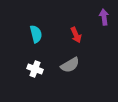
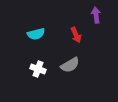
purple arrow: moved 8 px left, 2 px up
cyan semicircle: rotated 90 degrees clockwise
white cross: moved 3 px right
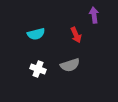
purple arrow: moved 2 px left
gray semicircle: rotated 12 degrees clockwise
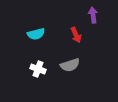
purple arrow: moved 1 px left
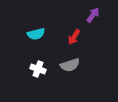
purple arrow: rotated 42 degrees clockwise
red arrow: moved 2 px left, 2 px down; rotated 56 degrees clockwise
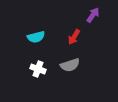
cyan semicircle: moved 3 px down
